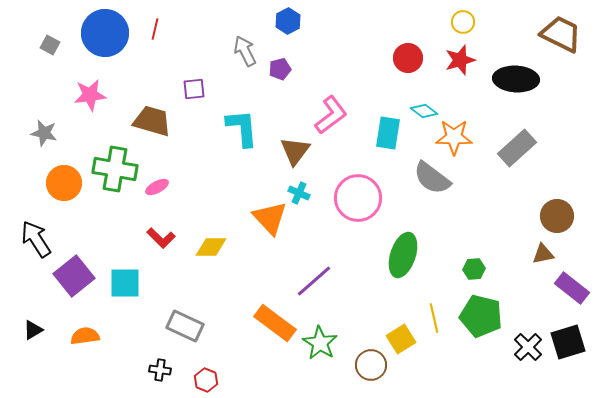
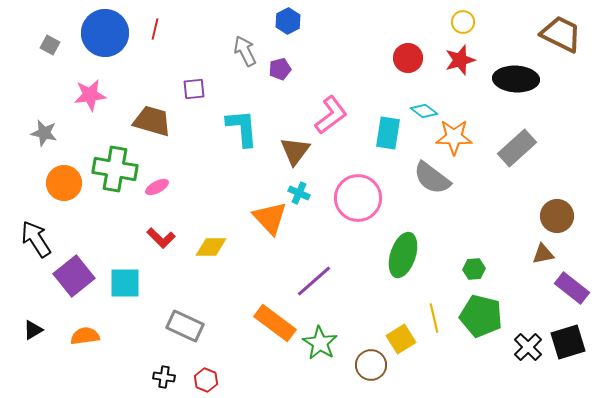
black cross at (160, 370): moved 4 px right, 7 px down
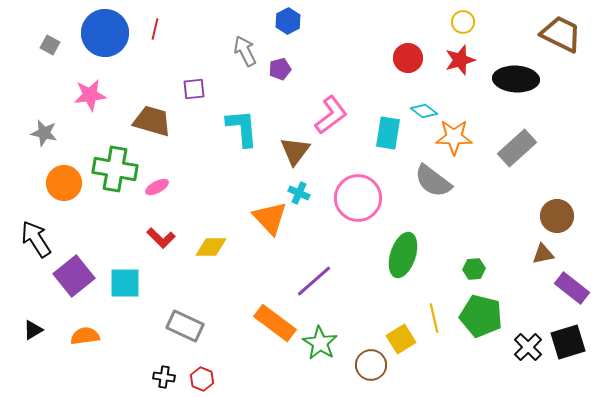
gray semicircle at (432, 178): moved 1 px right, 3 px down
red hexagon at (206, 380): moved 4 px left, 1 px up
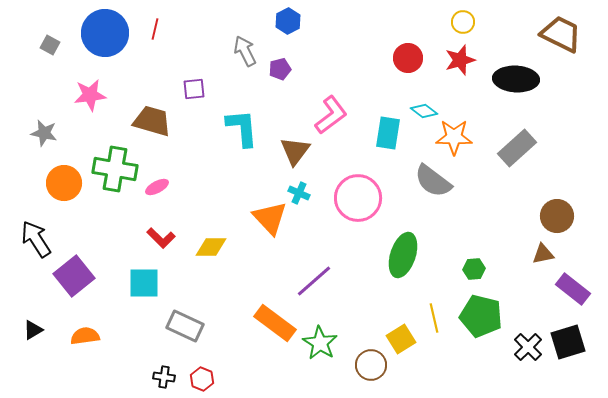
cyan square at (125, 283): moved 19 px right
purple rectangle at (572, 288): moved 1 px right, 1 px down
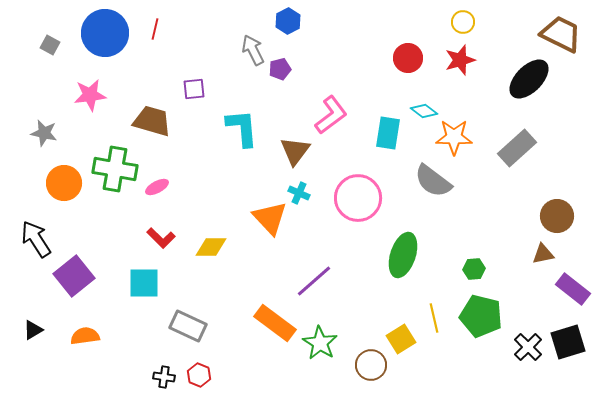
gray arrow at (245, 51): moved 8 px right, 1 px up
black ellipse at (516, 79): moved 13 px right; rotated 48 degrees counterclockwise
gray rectangle at (185, 326): moved 3 px right
red hexagon at (202, 379): moved 3 px left, 4 px up
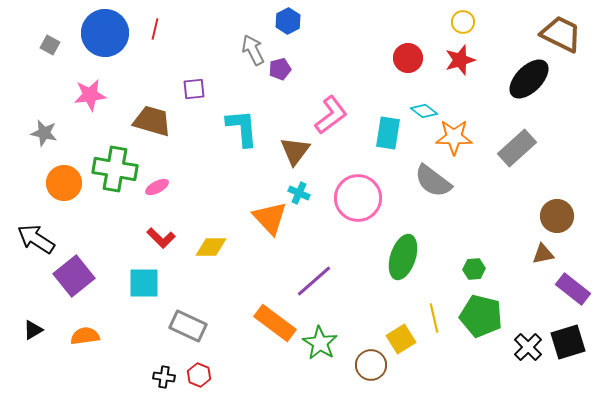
black arrow at (36, 239): rotated 24 degrees counterclockwise
green ellipse at (403, 255): moved 2 px down
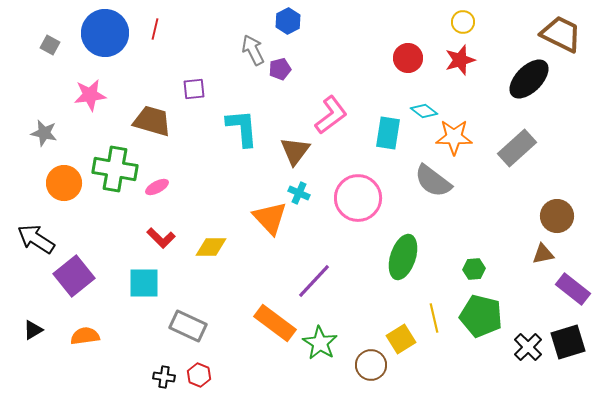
purple line at (314, 281): rotated 6 degrees counterclockwise
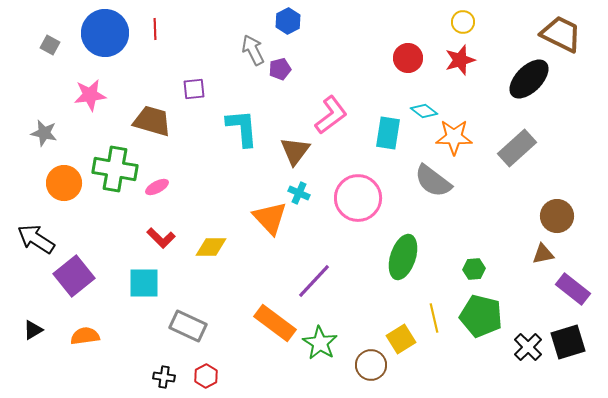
red line at (155, 29): rotated 15 degrees counterclockwise
red hexagon at (199, 375): moved 7 px right, 1 px down; rotated 10 degrees clockwise
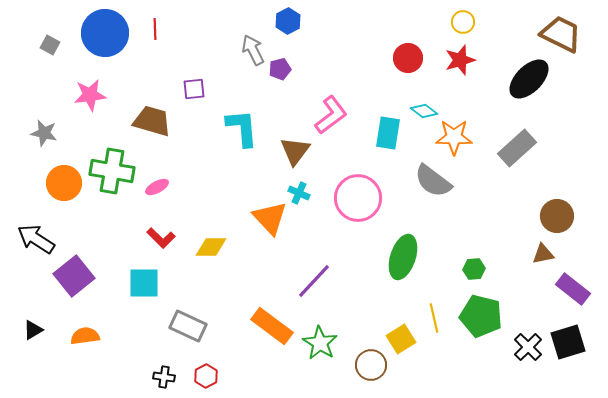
green cross at (115, 169): moved 3 px left, 2 px down
orange rectangle at (275, 323): moved 3 px left, 3 px down
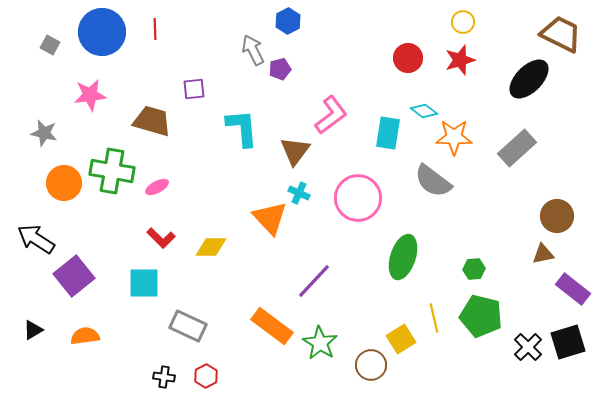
blue circle at (105, 33): moved 3 px left, 1 px up
